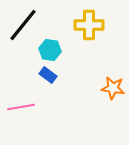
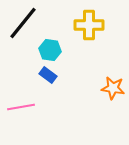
black line: moved 2 px up
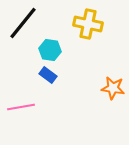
yellow cross: moved 1 px left, 1 px up; rotated 12 degrees clockwise
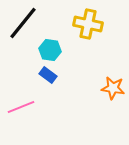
pink line: rotated 12 degrees counterclockwise
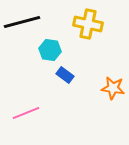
black line: moved 1 px left, 1 px up; rotated 36 degrees clockwise
blue rectangle: moved 17 px right
pink line: moved 5 px right, 6 px down
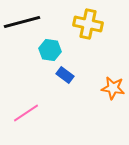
pink line: rotated 12 degrees counterclockwise
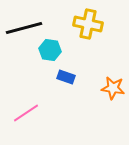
black line: moved 2 px right, 6 px down
blue rectangle: moved 1 px right, 2 px down; rotated 18 degrees counterclockwise
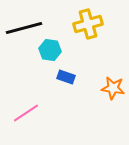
yellow cross: rotated 28 degrees counterclockwise
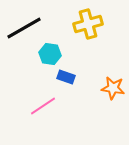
black line: rotated 15 degrees counterclockwise
cyan hexagon: moved 4 px down
pink line: moved 17 px right, 7 px up
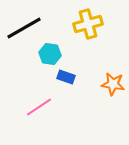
orange star: moved 4 px up
pink line: moved 4 px left, 1 px down
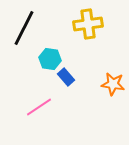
yellow cross: rotated 8 degrees clockwise
black line: rotated 33 degrees counterclockwise
cyan hexagon: moved 5 px down
blue rectangle: rotated 30 degrees clockwise
